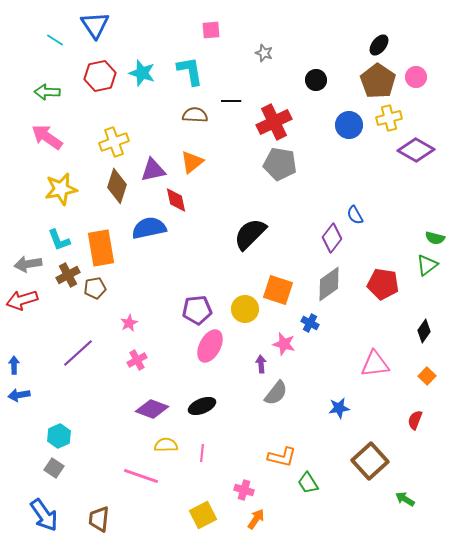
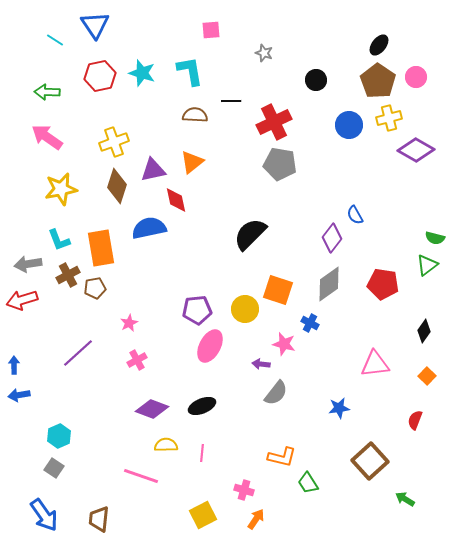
purple arrow at (261, 364): rotated 78 degrees counterclockwise
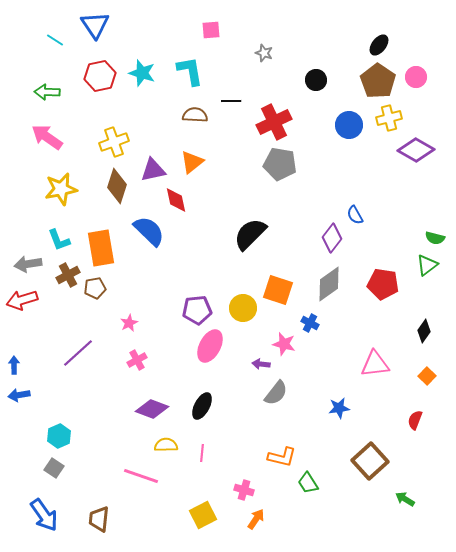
blue semicircle at (149, 228): moved 3 px down; rotated 56 degrees clockwise
yellow circle at (245, 309): moved 2 px left, 1 px up
black ellipse at (202, 406): rotated 40 degrees counterclockwise
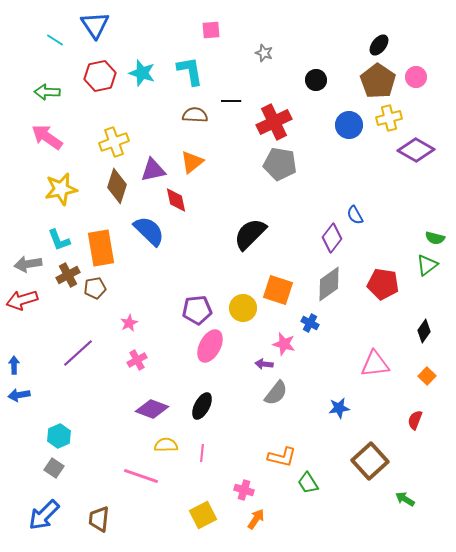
purple arrow at (261, 364): moved 3 px right
blue arrow at (44, 515): rotated 80 degrees clockwise
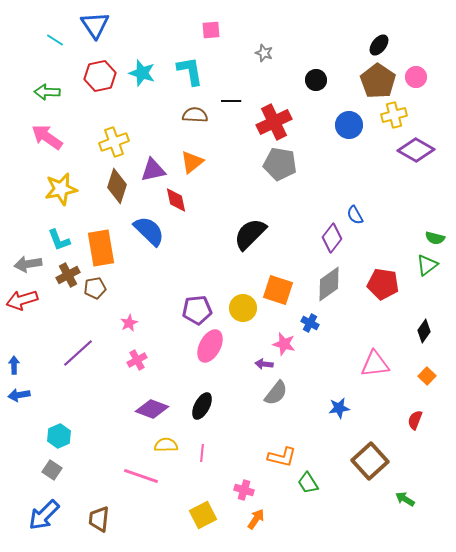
yellow cross at (389, 118): moved 5 px right, 3 px up
gray square at (54, 468): moved 2 px left, 2 px down
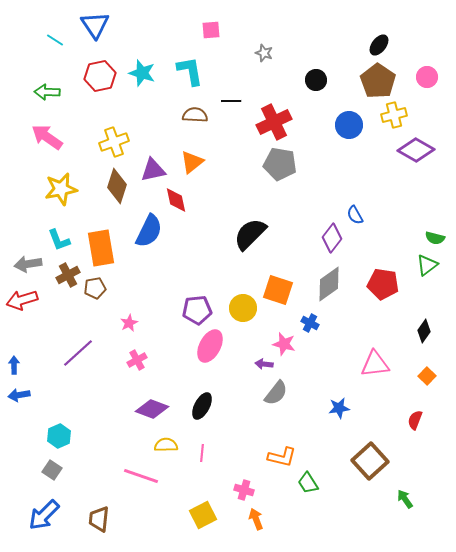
pink circle at (416, 77): moved 11 px right
blue semicircle at (149, 231): rotated 72 degrees clockwise
green arrow at (405, 499): rotated 24 degrees clockwise
orange arrow at (256, 519): rotated 55 degrees counterclockwise
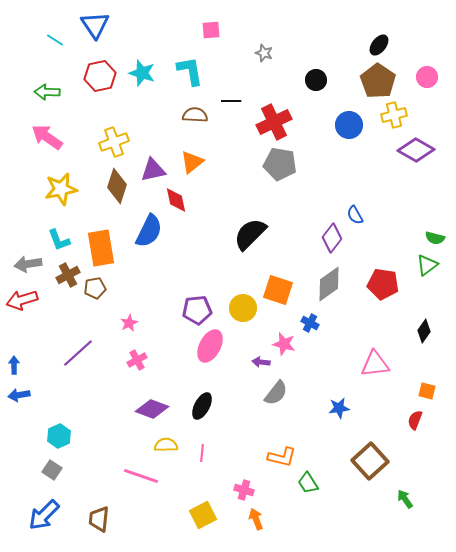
purple arrow at (264, 364): moved 3 px left, 2 px up
orange square at (427, 376): moved 15 px down; rotated 30 degrees counterclockwise
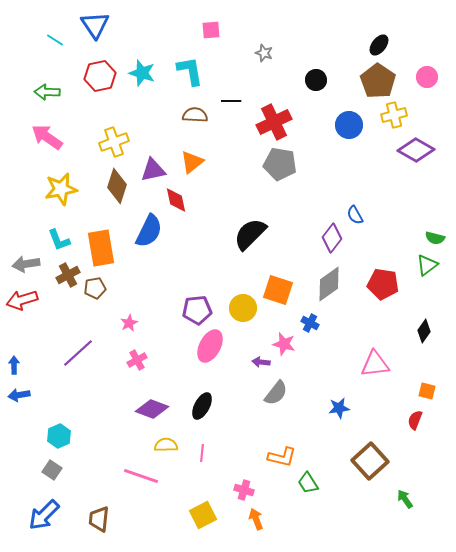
gray arrow at (28, 264): moved 2 px left
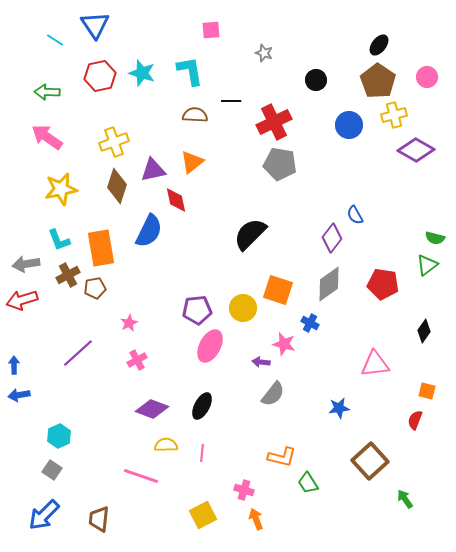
gray semicircle at (276, 393): moved 3 px left, 1 px down
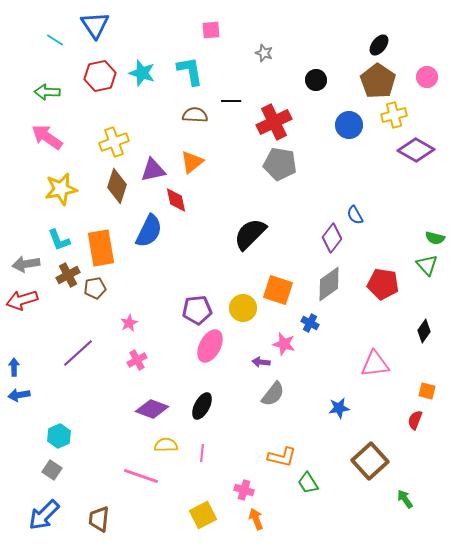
green triangle at (427, 265): rotated 35 degrees counterclockwise
blue arrow at (14, 365): moved 2 px down
